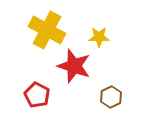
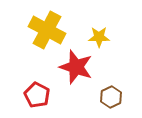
red star: moved 2 px right, 1 px down
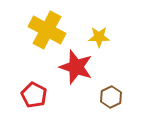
red pentagon: moved 3 px left
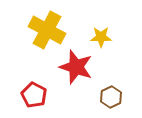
yellow star: moved 2 px right
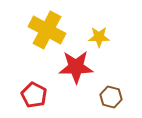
yellow star: moved 2 px left
red star: rotated 20 degrees counterclockwise
brown hexagon: rotated 20 degrees counterclockwise
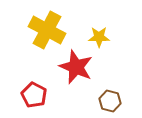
red star: rotated 24 degrees clockwise
brown hexagon: moved 1 px left, 4 px down
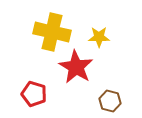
yellow cross: moved 5 px right, 2 px down; rotated 15 degrees counterclockwise
red star: rotated 8 degrees clockwise
red pentagon: moved 1 px up; rotated 10 degrees counterclockwise
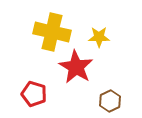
brown hexagon: rotated 20 degrees clockwise
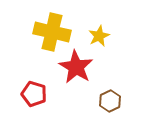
yellow star: moved 1 px up; rotated 25 degrees counterclockwise
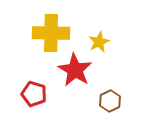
yellow cross: moved 1 px left, 1 px down; rotated 12 degrees counterclockwise
yellow star: moved 6 px down
red star: moved 1 px left, 3 px down
